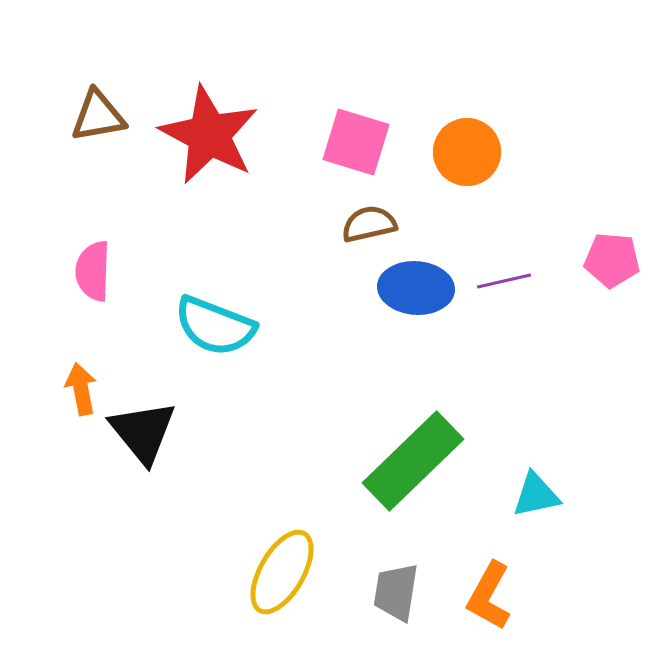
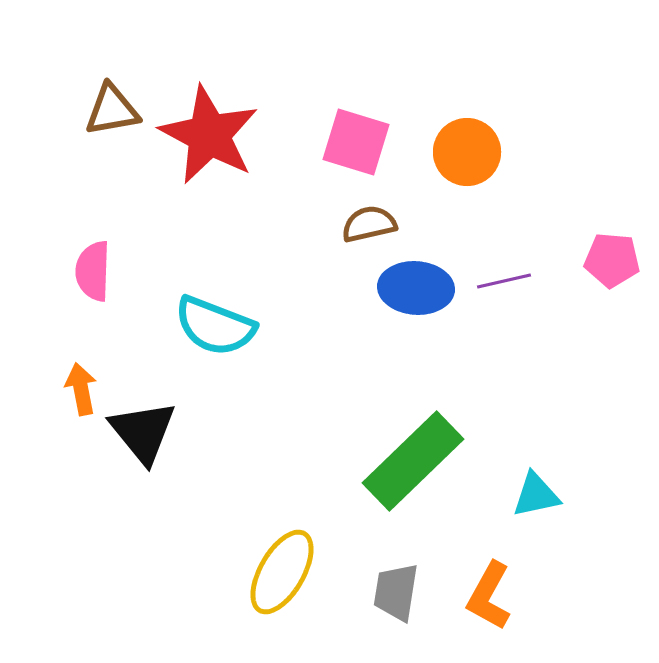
brown triangle: moved 14 px right, 6 px up
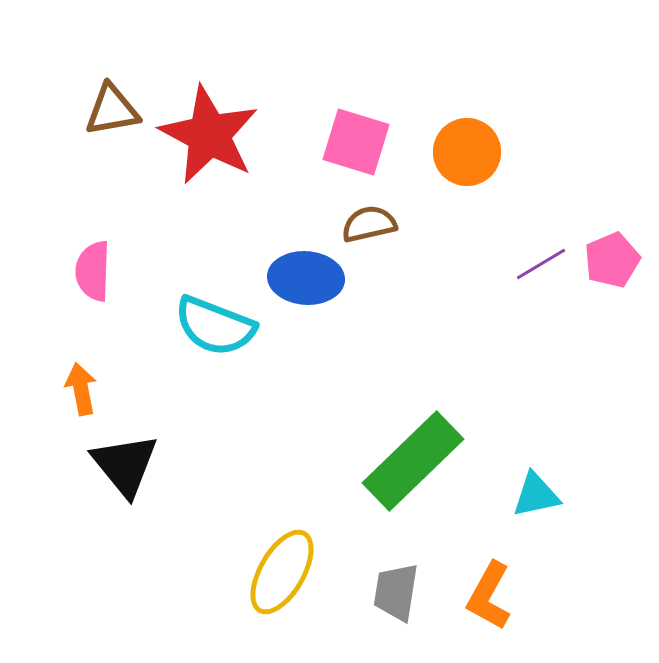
pink pentagon: rotated 28 degrees counterclockwise
purple line: moved 37 px right, 17 px up; rotated 18 degrees counterclockwise
blue ellipse: moved 110 px left, 10 px up
black triangle: moved 18 px left, 33 px down
